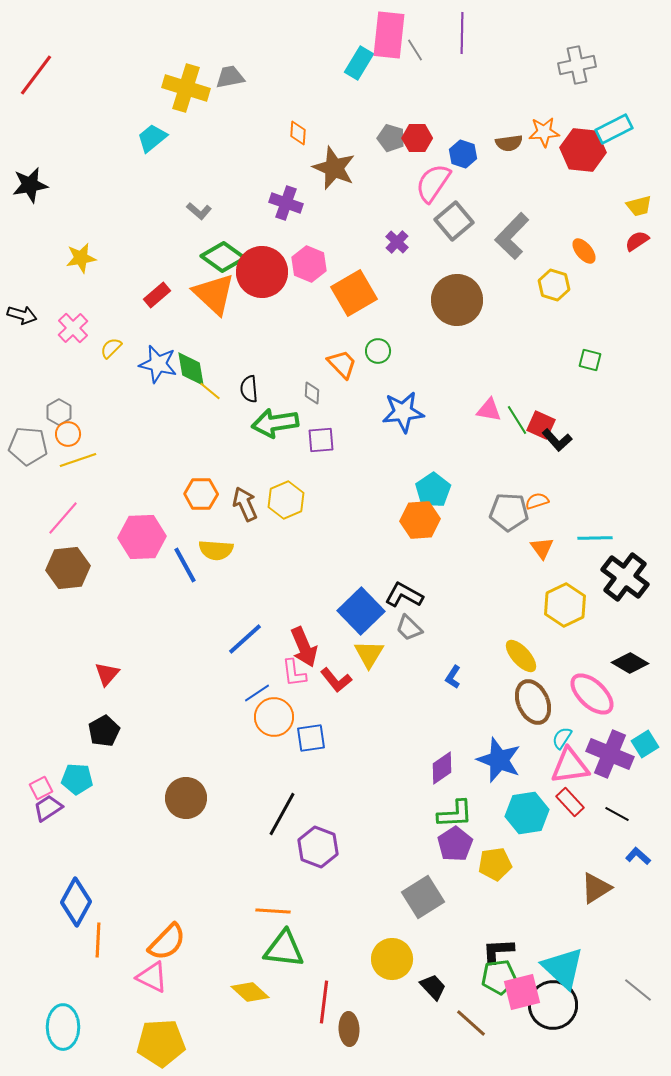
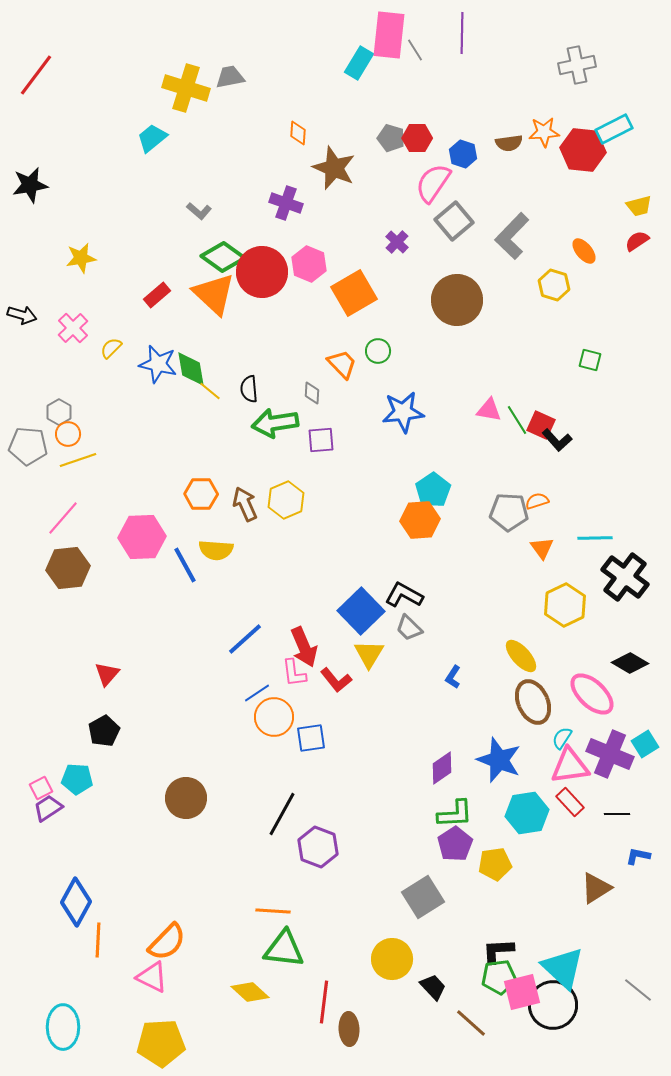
black line at (617, 814): rotated 30 degrees counterclockwise
blue L-shape at (638, 856): rotated 30 degrees counterclockwise
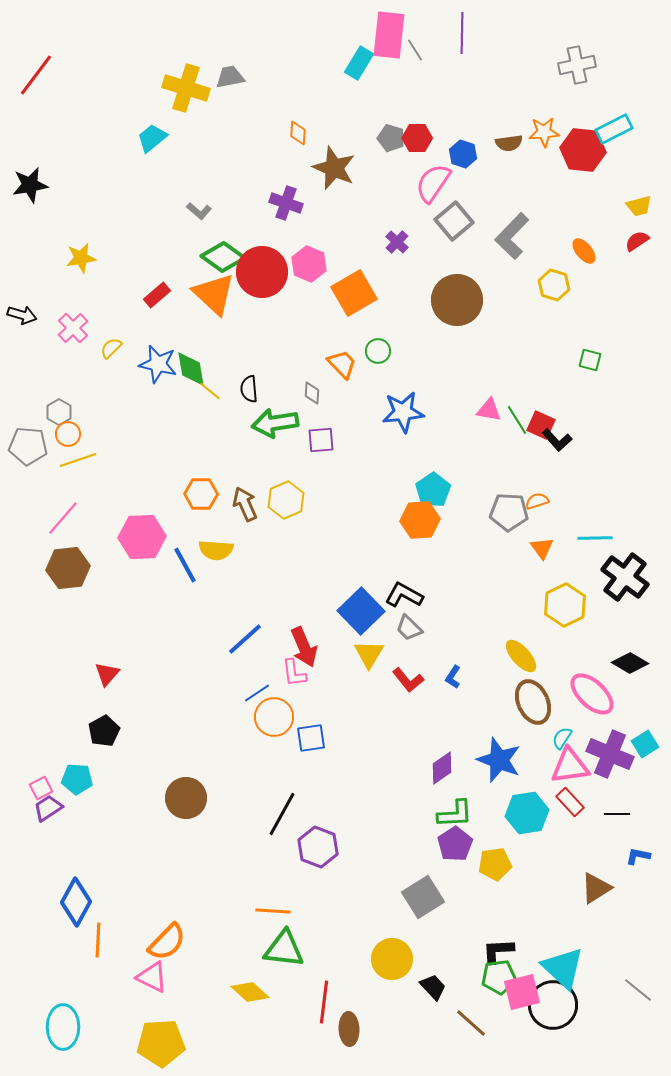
red L-shape at (336, 680): moved 72 px right
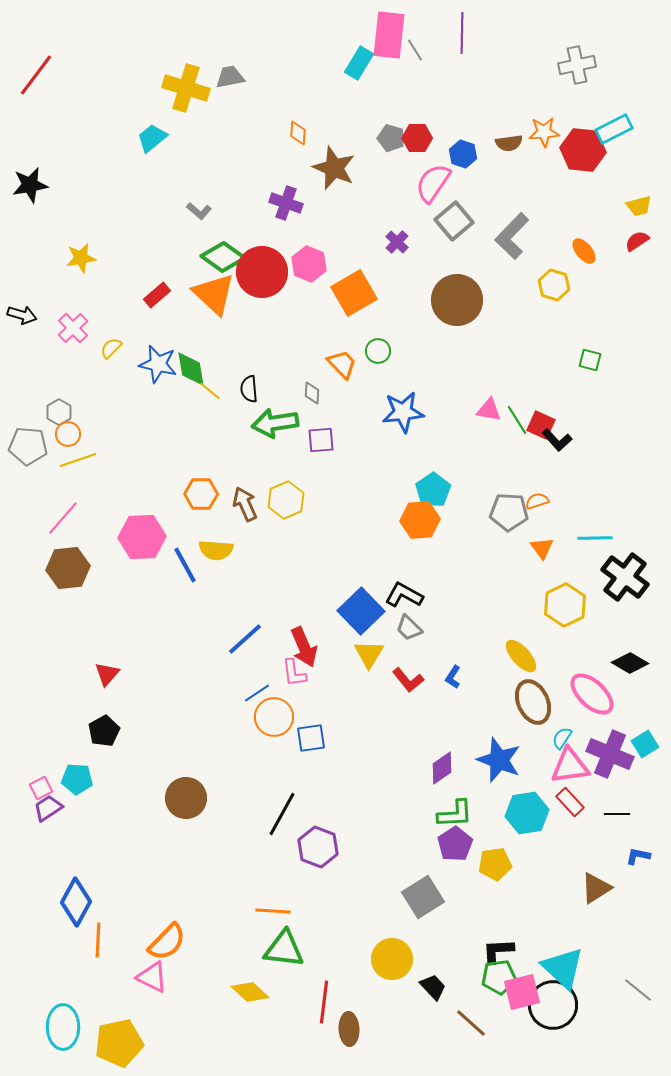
yellow pentagon at (161, 1043): moved 42 px left; rotated 9 degrees counterclockwise
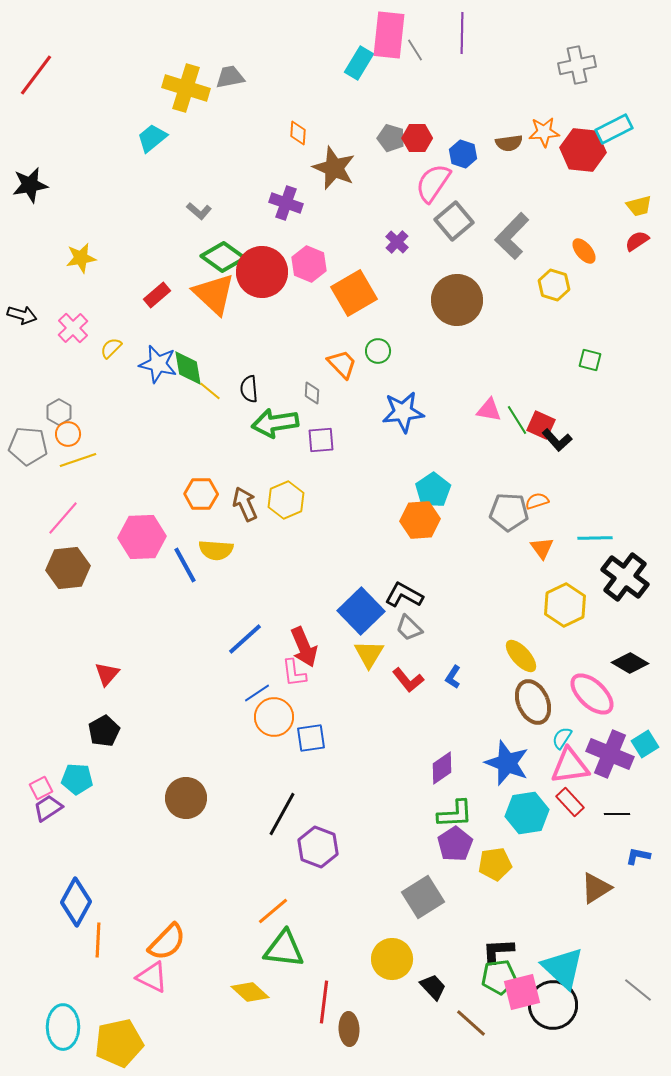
green diamond at (191, 369): moved 3 px left, 1 px up
blue star at (499, 760): moved 8 px right, 3 px down
orange line at (273, 911): rotated 44 degrees counterclockwise
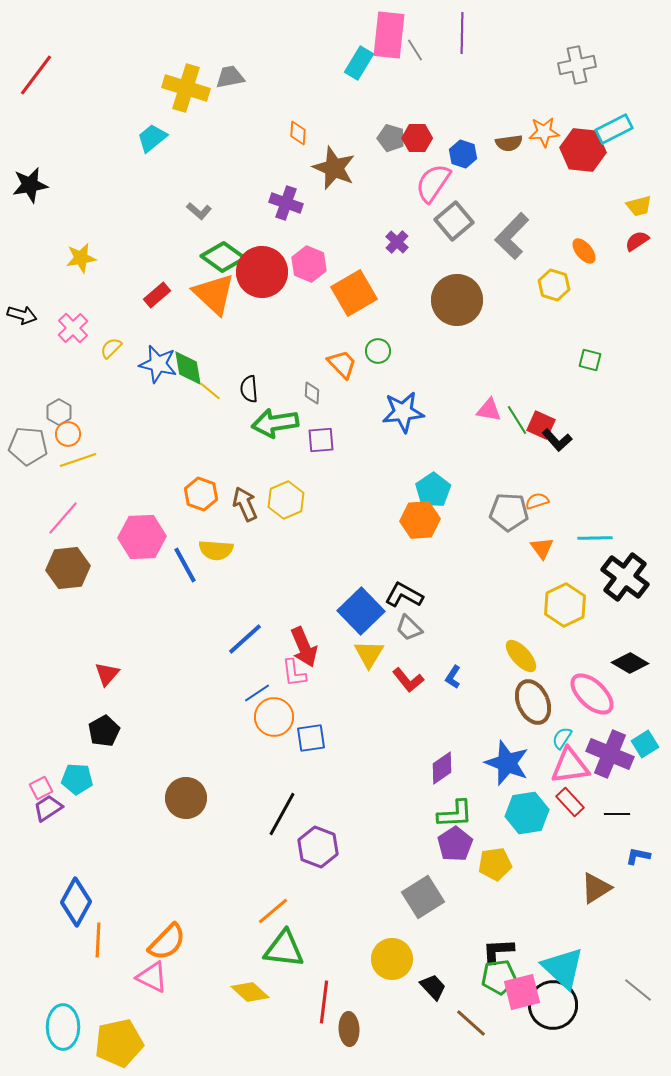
orange hexagon at (201, 494): rotated 20 degrees clockwise
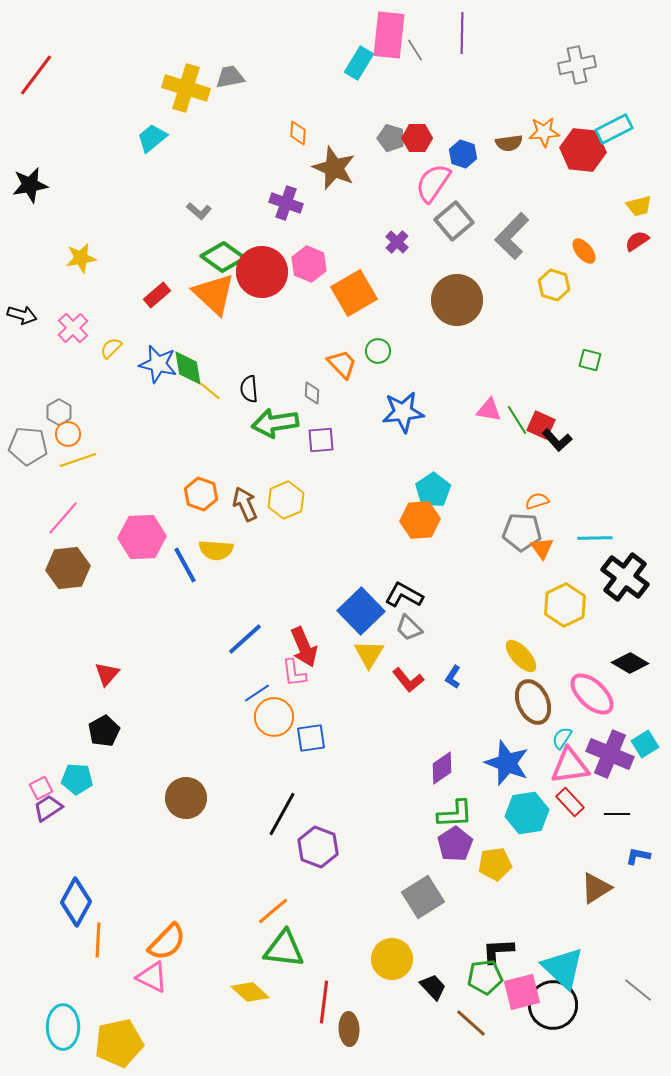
gray pentagon at (509, 512): moved 13 px right, 20 px down
green pentagon at (499, 977): moved 14 px left
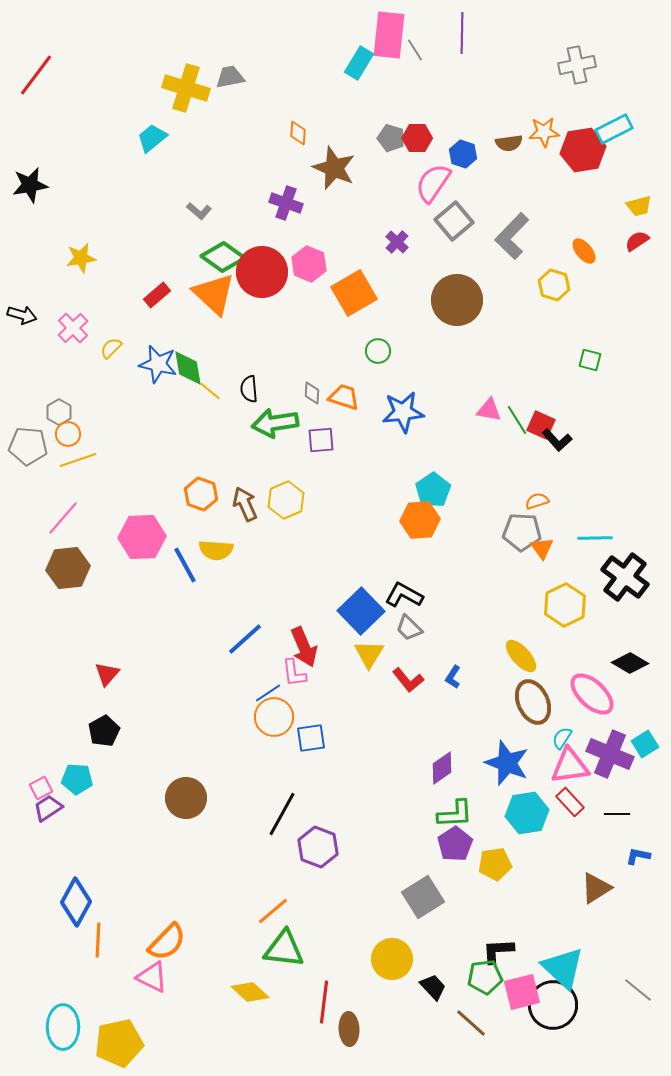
red hexagon at (583, 150): rotated 15 degrees counterclockwise
orange trapezoid at (342, 364): moved 2 px right, 33 px down; rotated 28 degrees counterclockwise
blue line at (257, 693): moved 11 px right
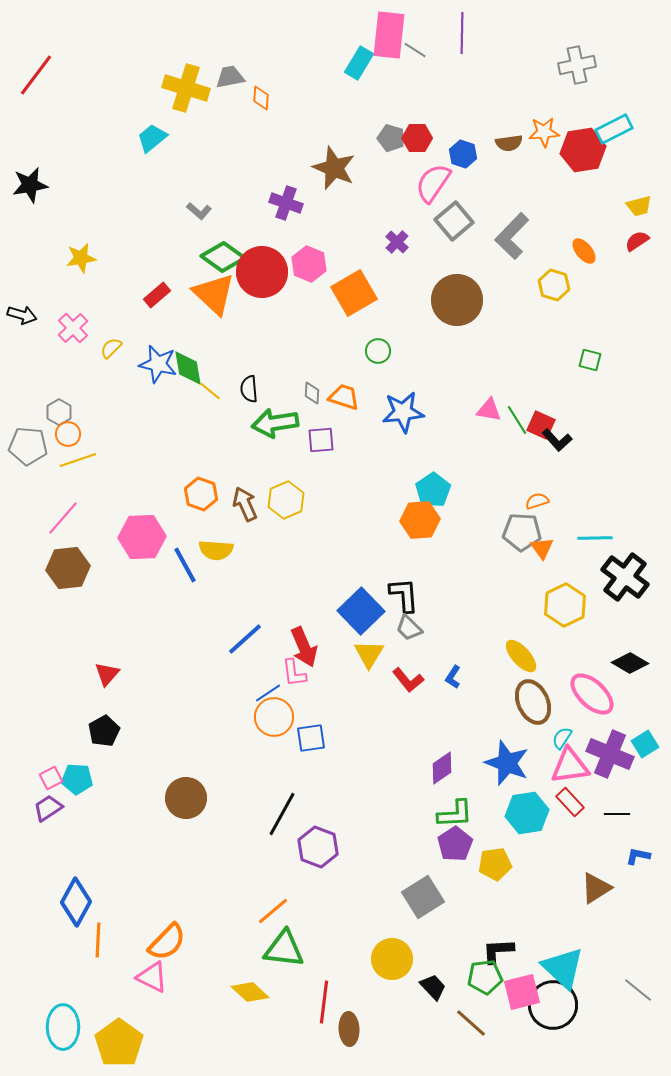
gray line at (415, 50): rotated 25 degrees counterclockwise
orange diamond at (298, 133): moved 37 px left, 35 px up
black L-shape at (404, 595): rotated 57 degrees clockwise
pink square at (41, 788): moved 10 px right, 10 px up
yellow pentagon at (119, 1043): rotated 24 degrees counterclockwise
